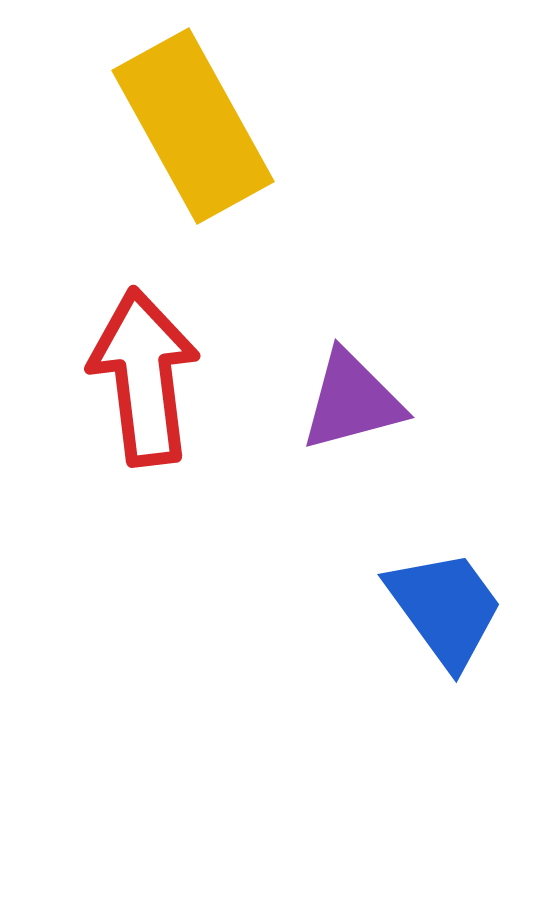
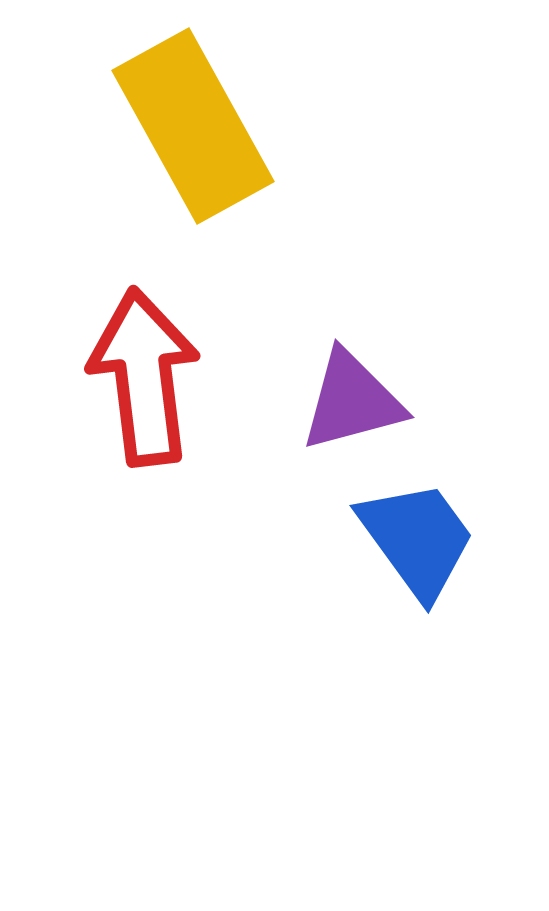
blue trapezoid: moved 28 px left, 69 px up
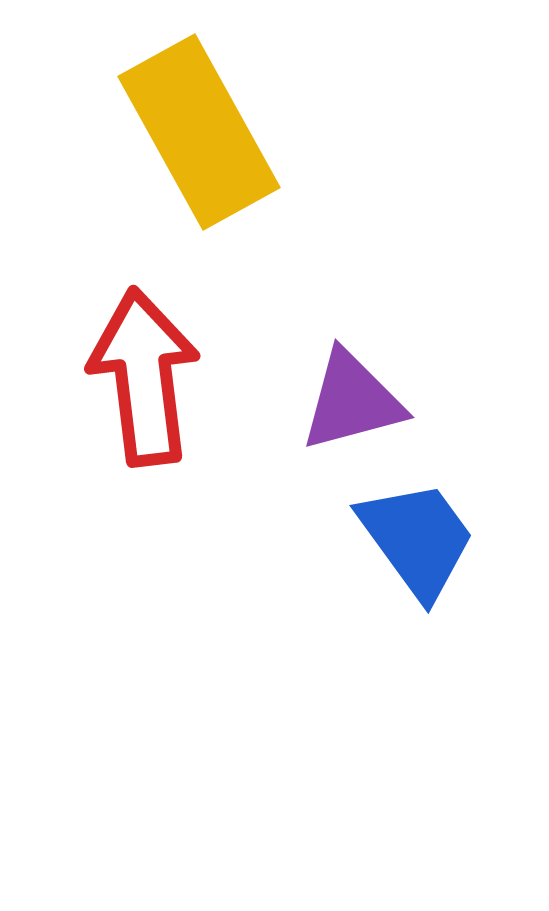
yellow rectangle: moved 6 px right, 6 px down
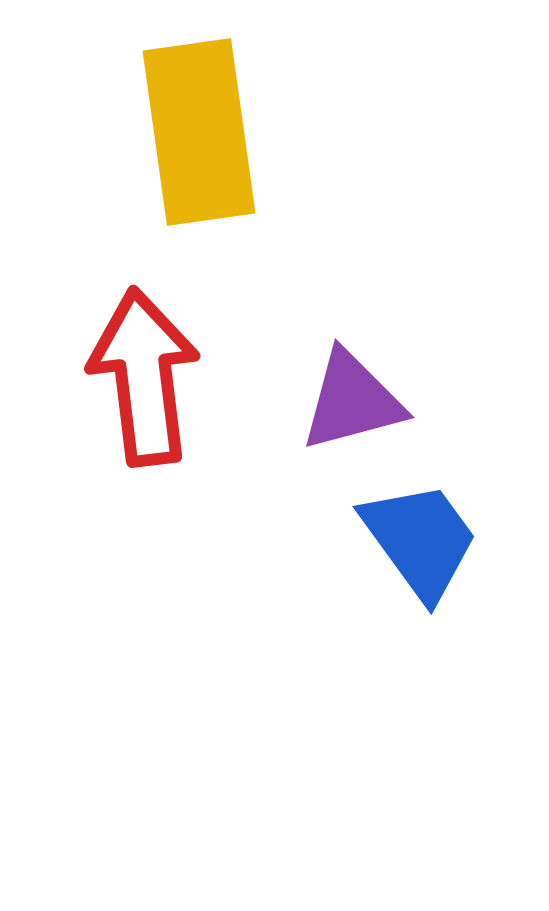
yellow rectangle: rotated 21 degrees clockwise
blue trapezoid: moved 3 px right, 1 px down
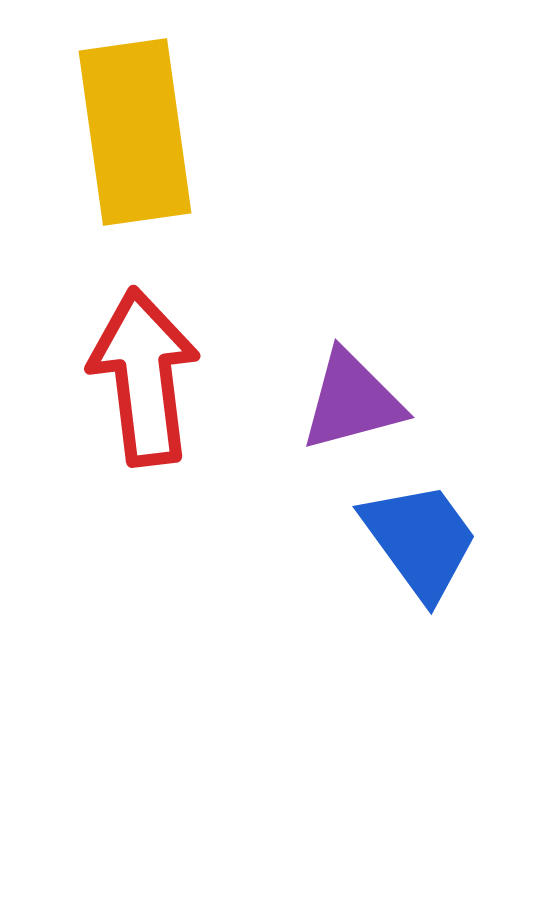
yellow rectangle: moved 64 px left
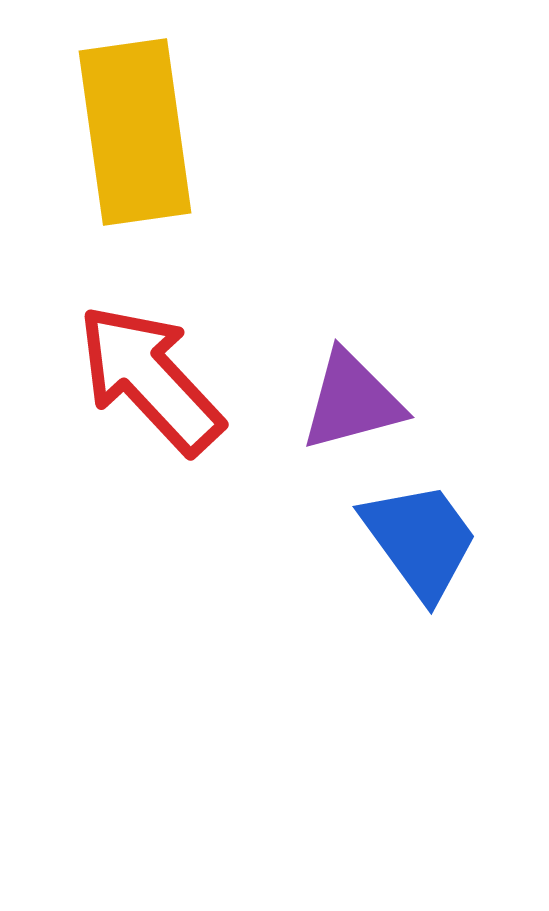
red arrow: moved 6 px right, 2 px down; rotated 36 degrees counterclockwise
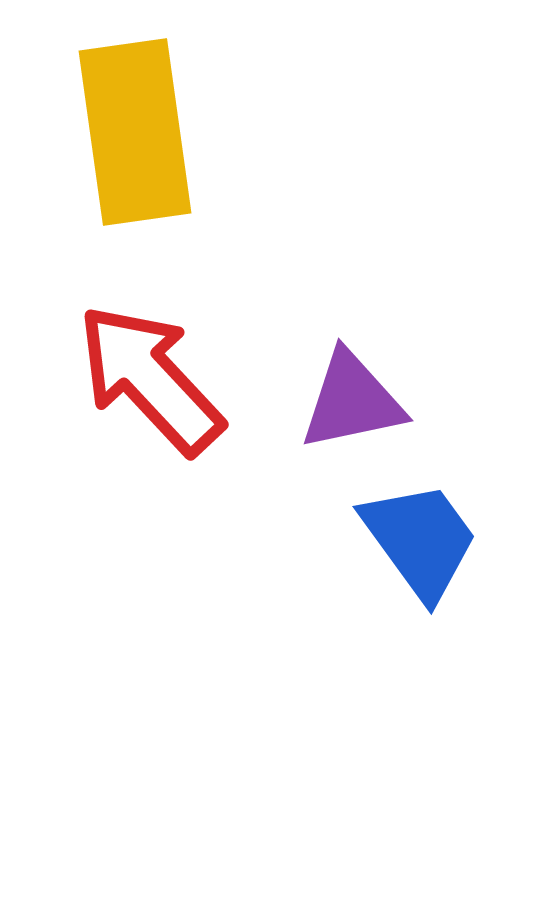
purple triangle: rotated 3 degrees clockwise
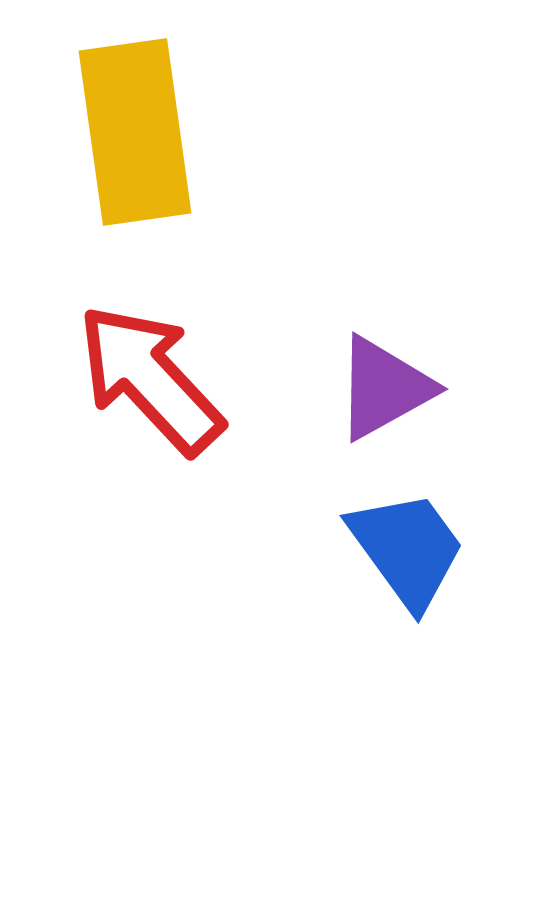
purple triangle: moved 32 px right, 13 px up; rotated 17 degrees counterclockwise
blue trapezoid: moved 13 px left, 9 px down
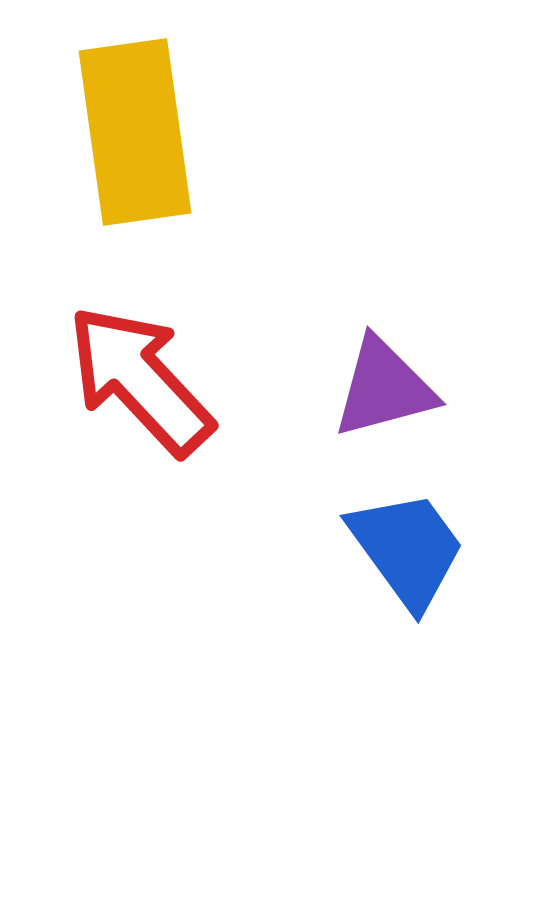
red arrow: moved 10 px left, 1 px down
purple triangle: rotated 14 degrees clockwise
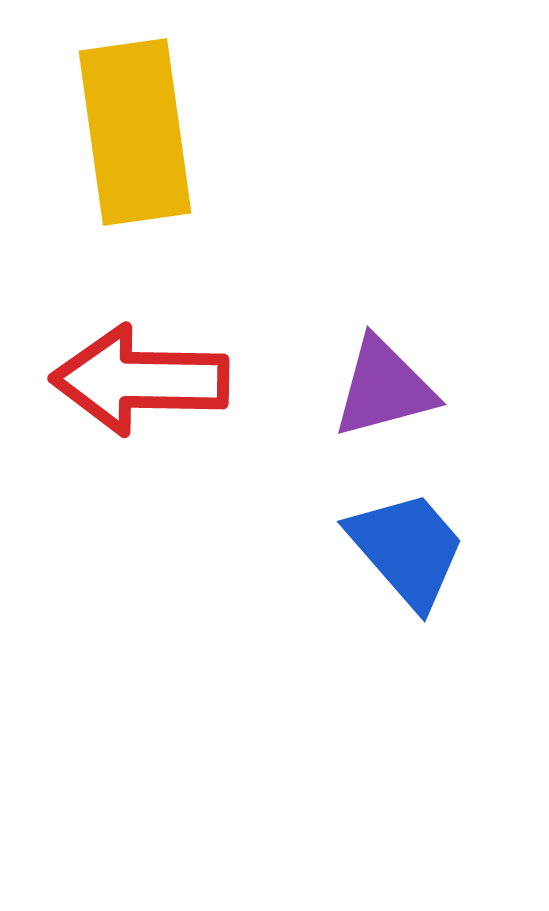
red arrow: rotated 46 degrees counterclockwise
blue trapezoid: rotated 5 degrees counterclockwise
